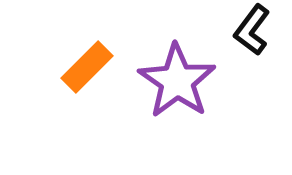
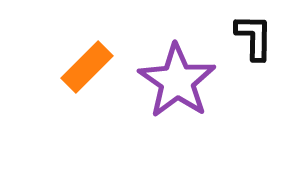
black L-shape: moved 2 px right, 7 px down; rotated 144 degrees clockwise
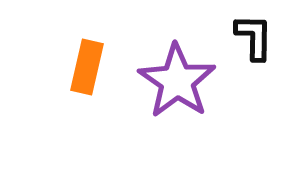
orange rectangle: rotated 32 degrees counterclockwise
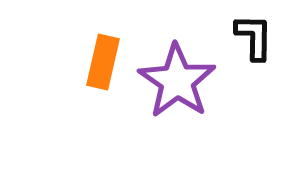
orange rectangle: moved 16 px right, 5 px up
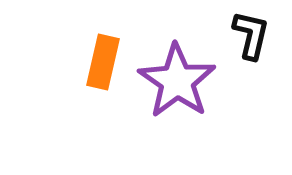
black L-shape: moved 3 px left, 2 px up; rotated 12 degrees clockwise
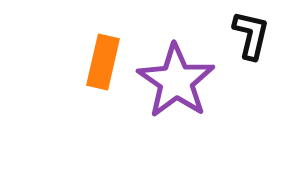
purple star: moved 1 px left
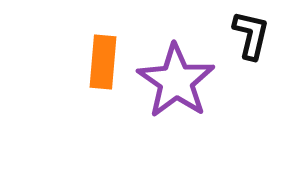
orange rectangle: rotated 8 degrees counterclockwise
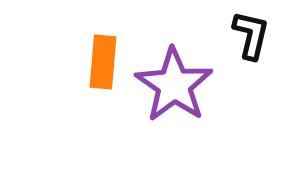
purple star: moved 2 px left, 4 px down
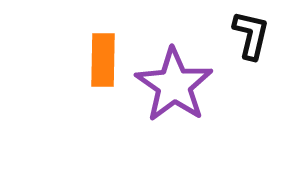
orange rectangle: moved 2 px up; rotated 4 degrees counterclockwise
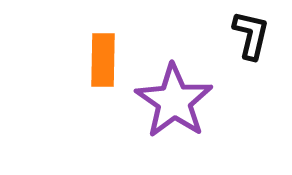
purple star: moved 16 px down
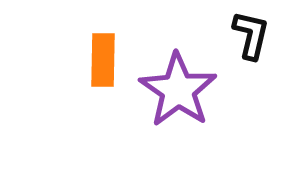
purple star: moved 4 px right, 11 px up
